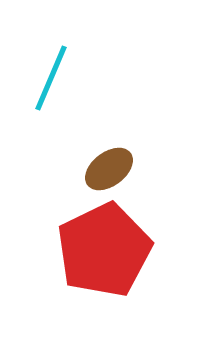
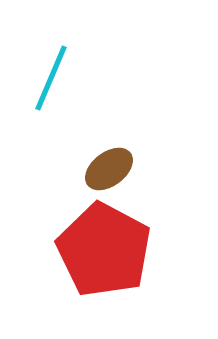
red pentagon: rotated 18 degrees counterclockwise
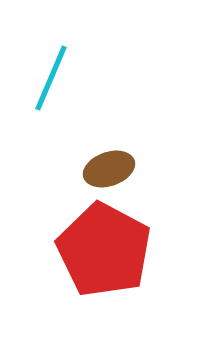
brown ellipse: rotated 18 degrees clockwise
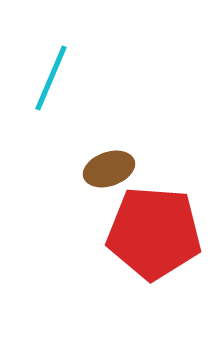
red pentagon: moved 50 px right, 17 px up; rotated 24 degrees counterclockwise
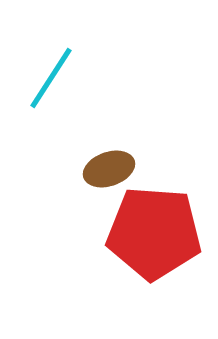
cyan line: rotated 10 degrees clockwise
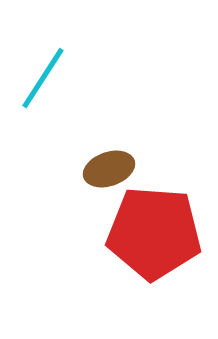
cyan line: moved 8 px left
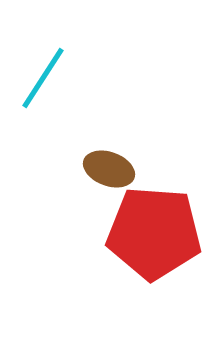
brown ellipse: rotated 39 degrees clockwise
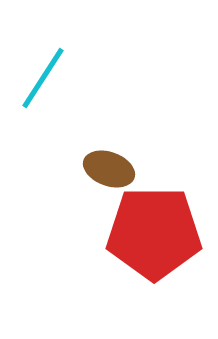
red pentagon: rotated 4 degrees counterclockwise
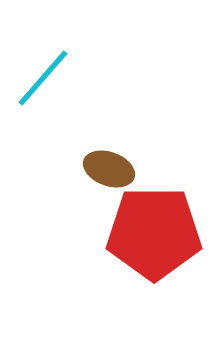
cyan line: rotated 8 degrees clockwise
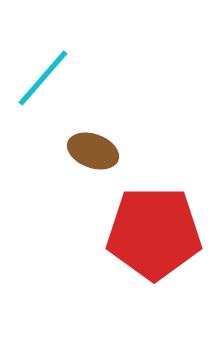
brown ellipse: moved 16 px left, 18 px up
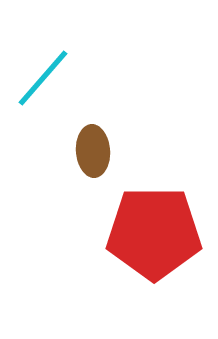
brown ellipse: rotated 66 degrees clockwise
